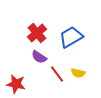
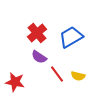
yellow semicircle: moved 3 px down
red star: moved 1 px left, 2 px up
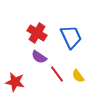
red cross: rotated 18 degrees counterclockwise
blue trapezoid: rotated 95 degrees clockwise
yellow semicircle: rotated 40 degrees clockwise
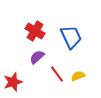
red cross: moved 2 px left, 2 px up
purple semicircle: moved 2 px left; rotated 105 degrees clockwise
yellow semicircle: rotated 104 degrees clockwise
red star: moved 2 px left; rotated 30 degrees counterclockwise
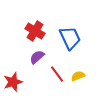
blue trapezoid: moved 1 px left, 1 px down
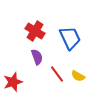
purple semicircle: rotated 112 degrees clockwise
yellow semicircle: rotated 128 degrees counterclockwise
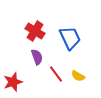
red line: moved 1 px left
